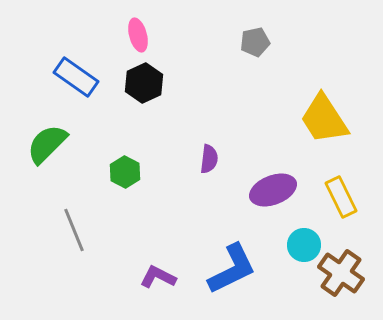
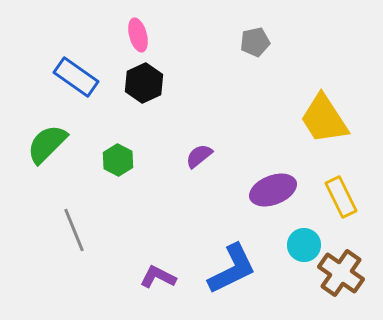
purple semicircle: moved 10 px left, 3 px up; rotated 136 degrees counterclockwise
green hexagon: moved 7 px left, 12 px up
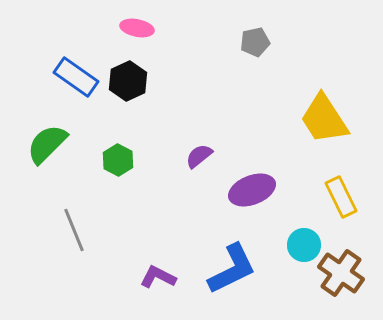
pink ellipse: moved 1 px left, 7 px up; rotated 64 degrees counterclockwise
black hexagon: moved 16 px left, 2 px up
purple ellipse: moved 21 px left
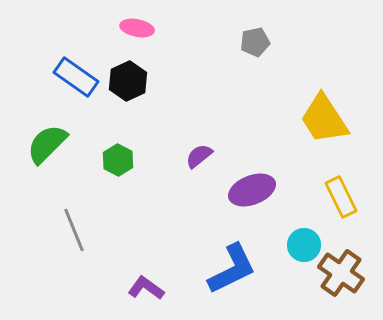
purple L-shape: moved 12 px left, 11 px down; rotated 9 degrees clockwise
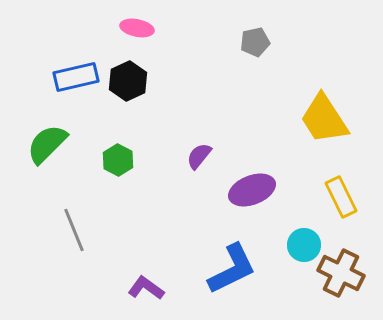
blue rectangle: rotated 48 degrees counterclockwise
purple semicircle: rotated 12 degrees counterclockwise
brown cross: rotated 9 degrees counterclockwise
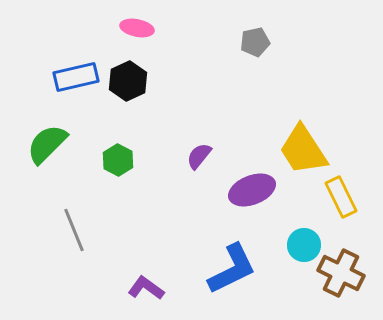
yellow trapezoid: moved 21 px left, 31 px down
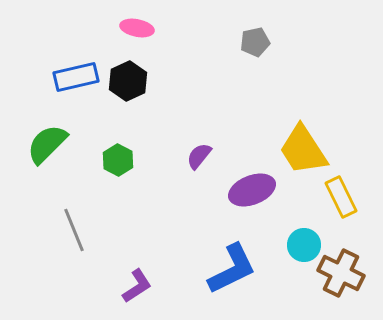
purple L-shape: moved 9 px left, 2 px up; rotated 111 degrees clockwise
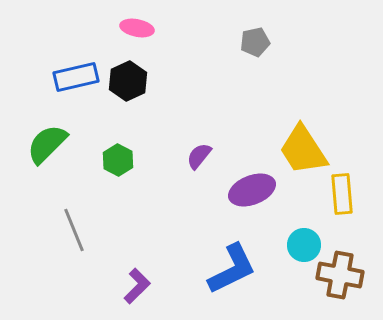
yellow rectangle: moved 1 px right, 3 px up; rotated 21 degrees clockwise
brown cross: moved 1 px left, 2 px down; rotated 15 degrees counterclockwise
purple L-shape: rotated 12 degrees counterclockwise
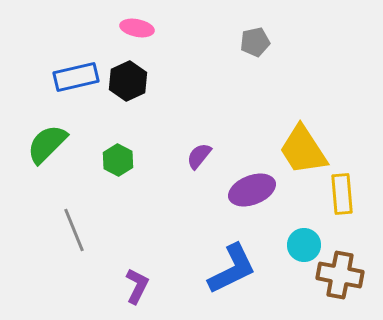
purple L-shape: rotated 18 degrees counterclockwise
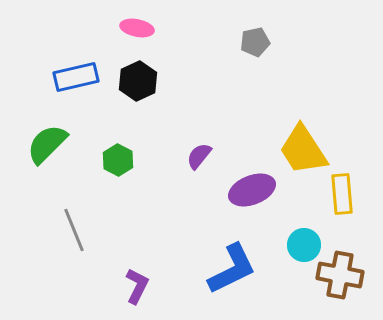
black hexagon: moved 10 px right
